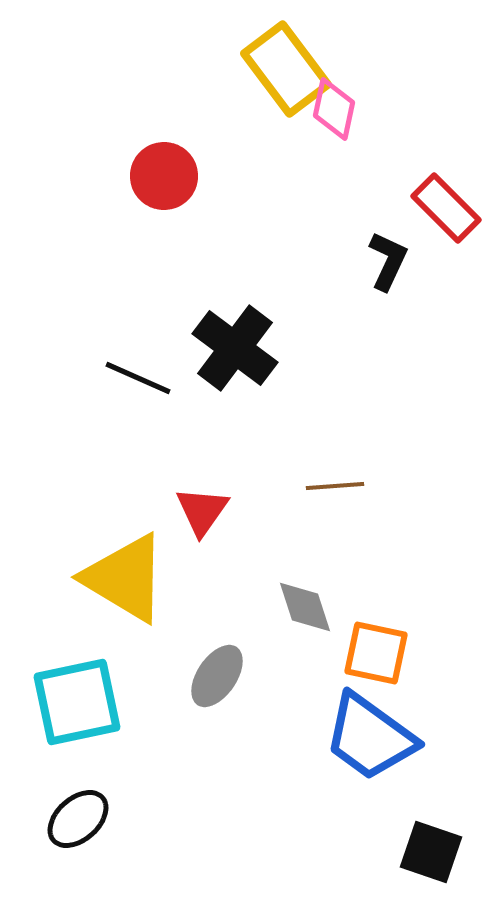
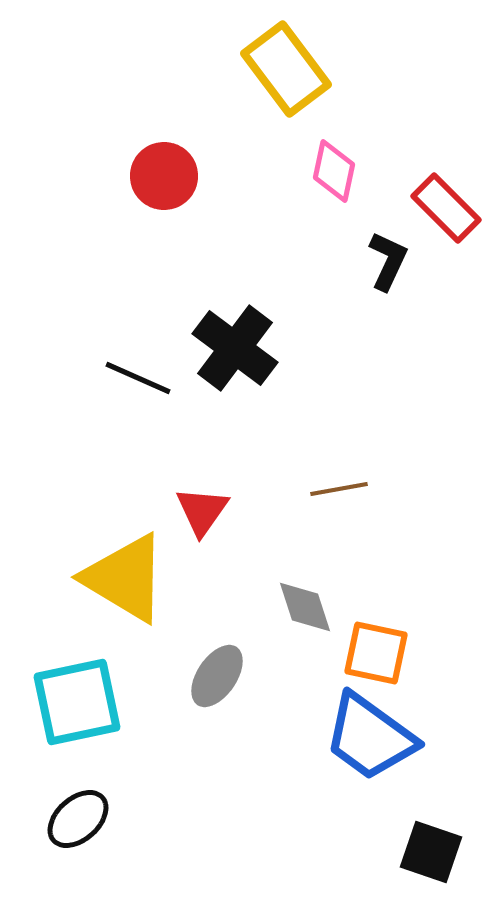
pink diamond: moved 62 px down
brown line: moved 4 px right, 3 px down; rotated 6 degrees counterclockwise
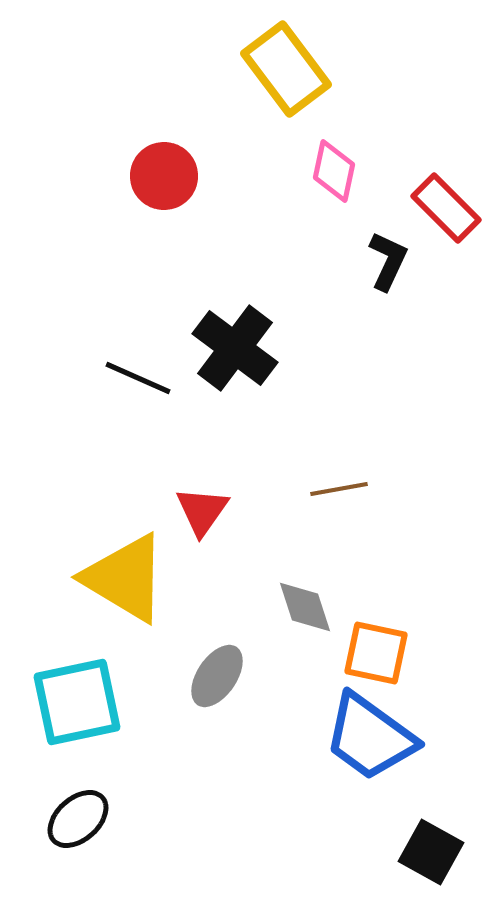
black square: rotated 10 degrees clockwise
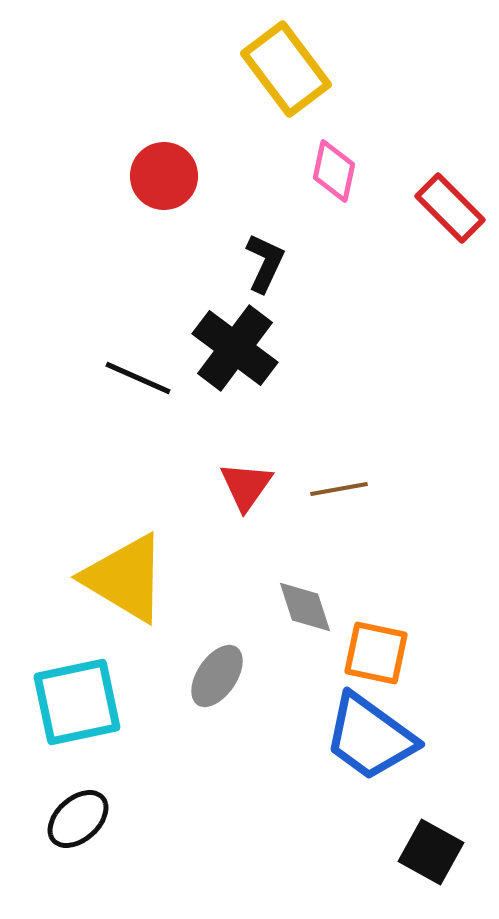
red rectangle: moved 4 px right
black L-shape: moved 123 px left, 2 px down
red triangle: moved 44 px right, 25 px up
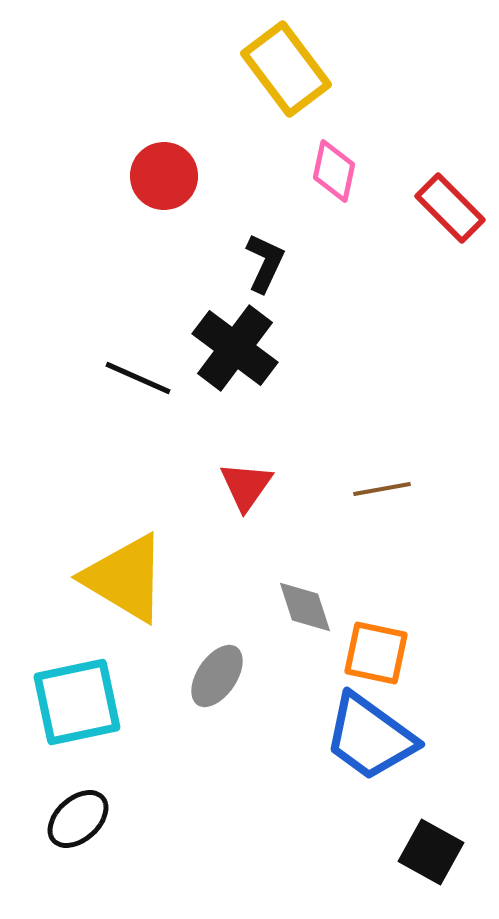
brown line: moved 43 px right
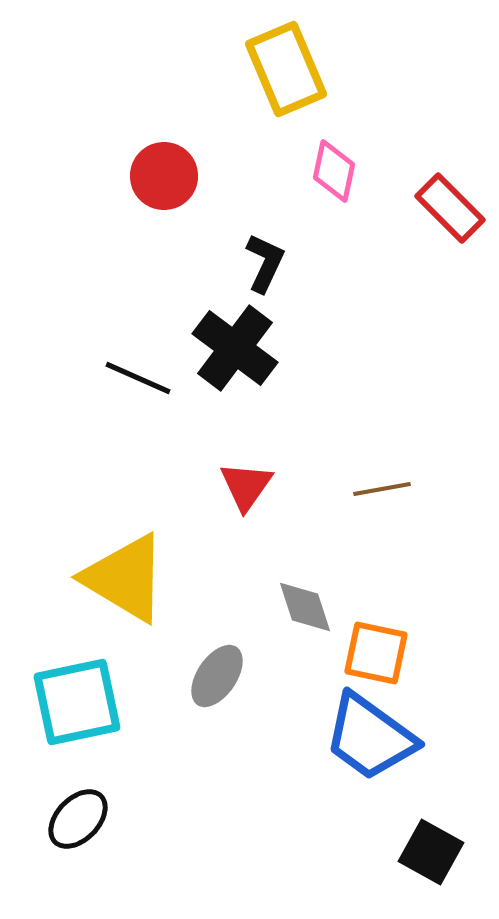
yellow rectangle: rotated 14 degrees clockwise
black ellipse: rotated 4 degrees counterclockwise
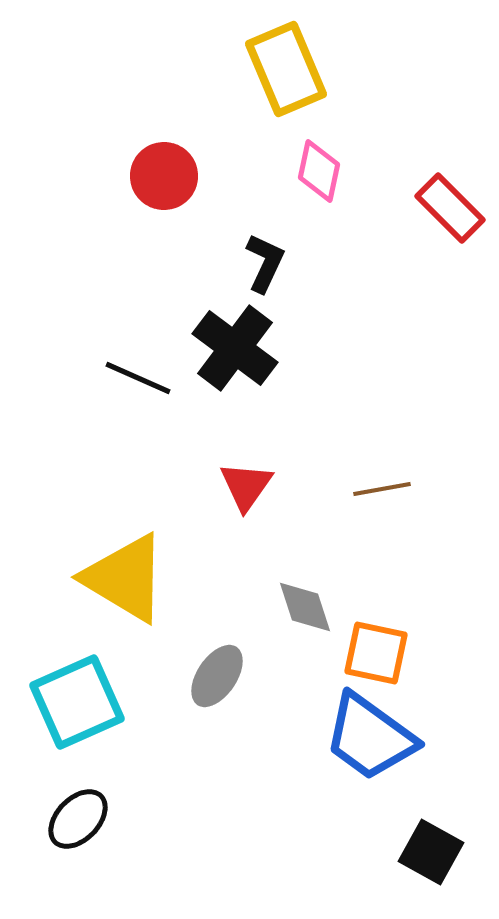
pink diamond: moved 15 px left
cyan square: rotated 12 degrees counterclockwise
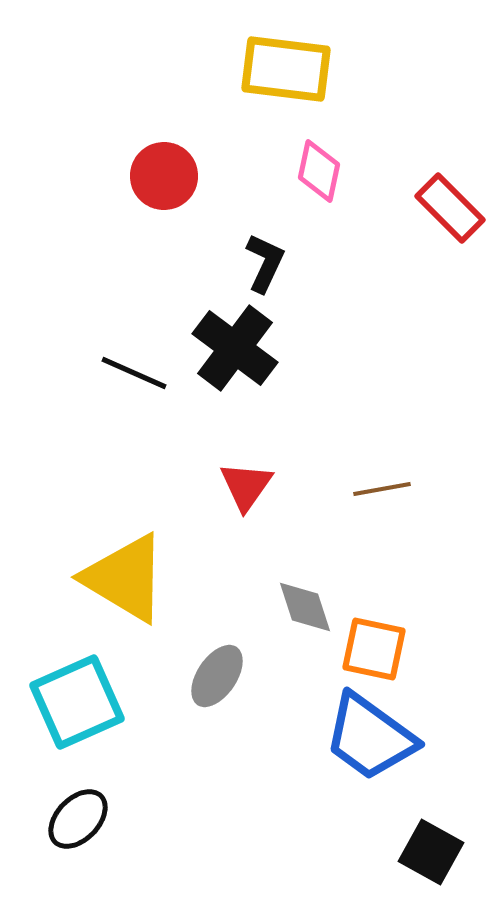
yellow rectangle: rotated 60 degrees counterclockwise
black line: moved 4 px left, 5 px up
orange square: moved 2 px left, 4 px up
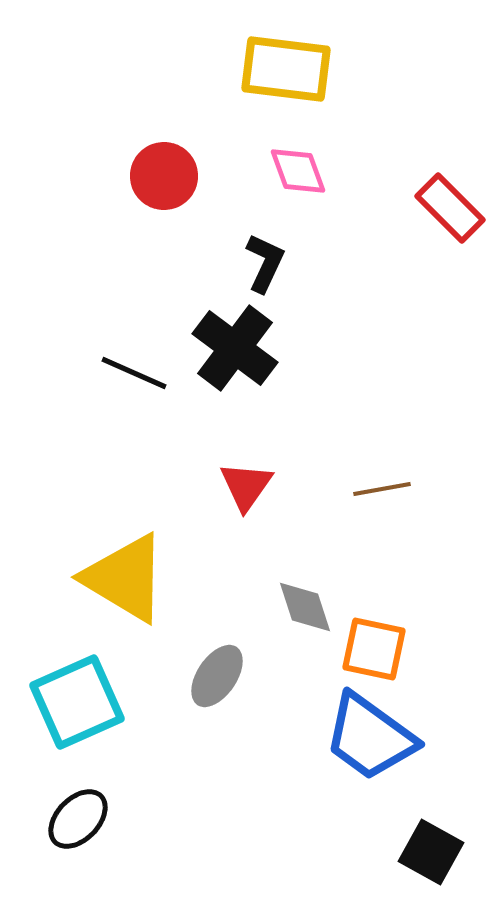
pink diamond: moved 21 px left; rotated 32 degrees counterclockwise
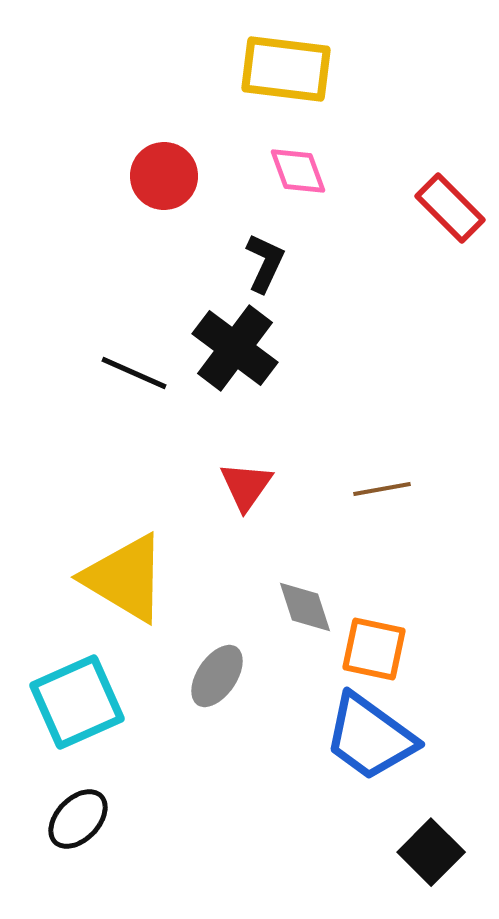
black square: rotated 16 degrees clockwise
